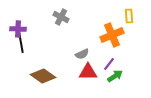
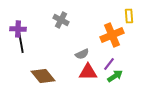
gray cross: moved 3 px down
brown diamond: rotated 15 degrees clockwise
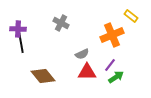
yellow rectangle: moved 2 px right; rotated 48 degrees counterclockwise
gray cross: moved 3 px down
purple line: moved 1 px right, 1 px down
red triangle: moved 1 px left
green arrow: moved 1 px right, 1 px down
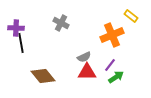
purple cross: moved 2 px left, 1 px up
gray semicircle: moved 2 px right, 3 px down
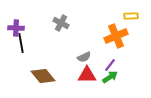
yellow rectangle: rotated 40 degrees counterclockwise
orange cross: moved 4 px right, 1 px down
red triangle: moved 3 px down
green arrow: moved 6 px left
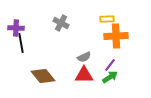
yellow rectangle: moved 24 px left, 3 px down
orange cross: rotated 20 degrees clockwise
red triangle: moved 3 px left
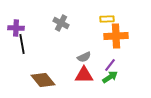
black line: moved 1 px right, 1 px down
brown diamond: moved 4 px down
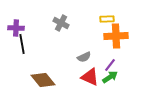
red triangle: moved 6 px right, 2 px down; rotated 24 degrees clockwise
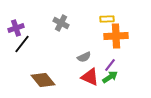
purple cross: rotated 21 degrees counterclockwise
black line: rotated 48 degrees clockwise
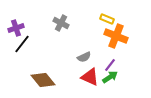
yellow rectangle: rotated 24 degrees clockwise
orange cross: rotated 25 degrees clockwise
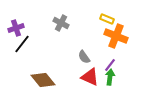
gray semicircle: rotated 80 degrees clockwise
green arrow: rotated 49 degrees counterclockwise
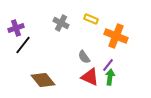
yellow rectangle: moved 16 px left
black line: moved 1 px right, 1 px down
purple line: moved 2 px left
